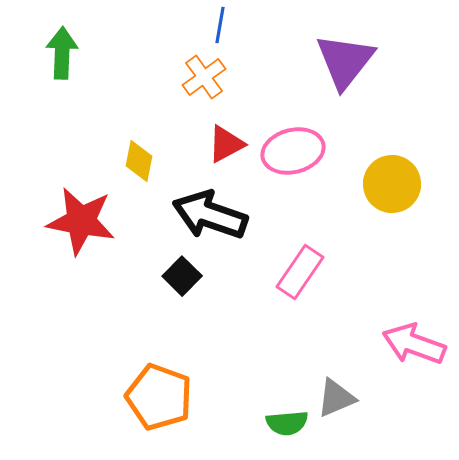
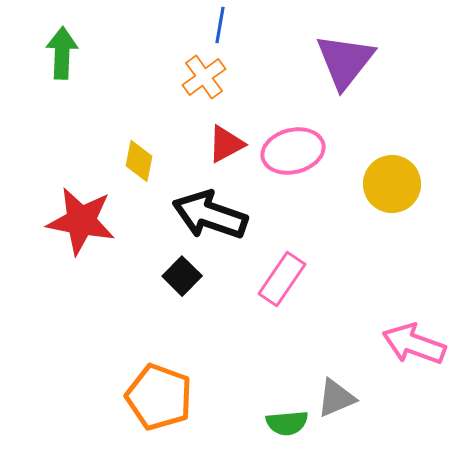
pink rectangle: moved 18 px left, 7 px down
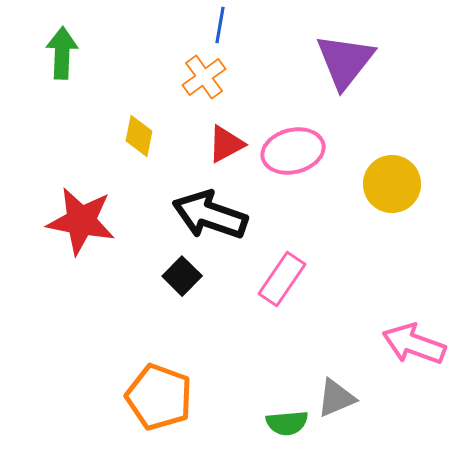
yellow diamond: moved 25 px up
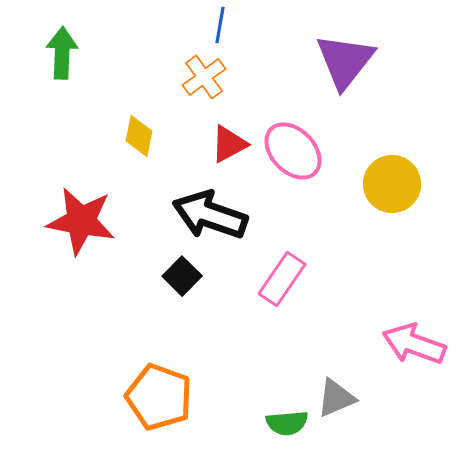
red triangle: moved 3 px right
pink ellipse: rotated 60 degrees clockwise
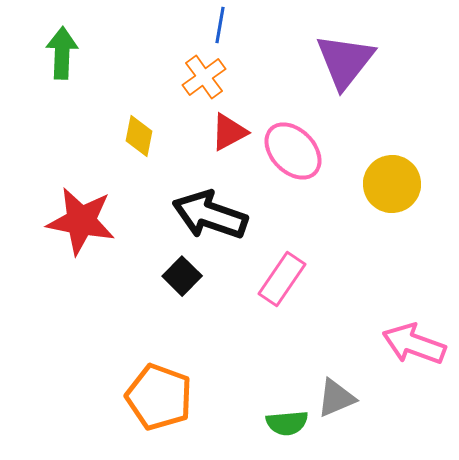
red triangle: moved 12 px up
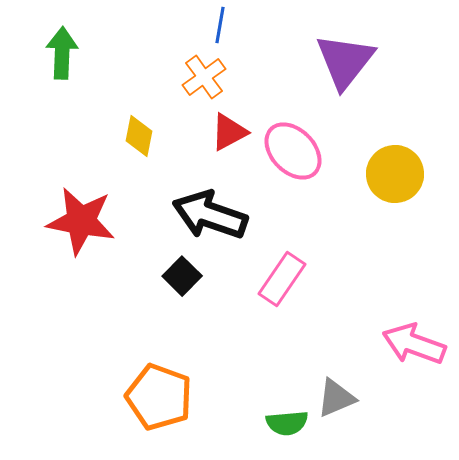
yellow circle: moved 3 px right, 10 px up
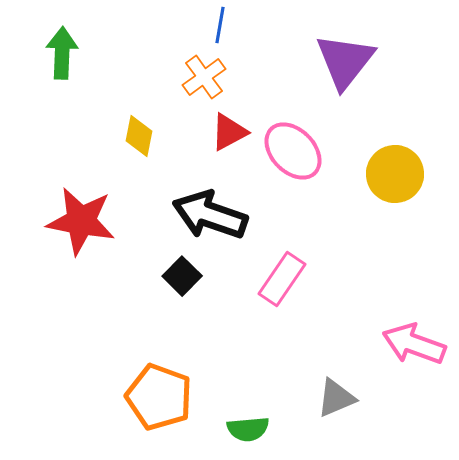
green semicircle: moved 39 px left, 6 px down
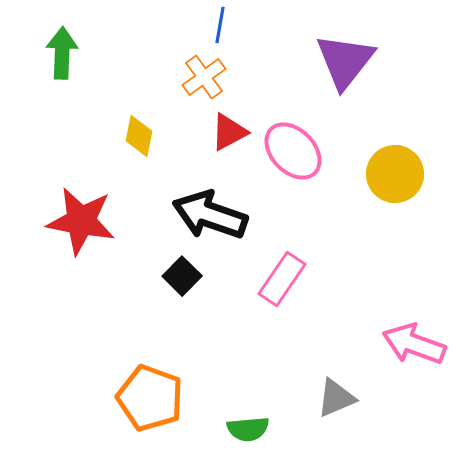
orange pentagon: moved 9 px left, 1 px down
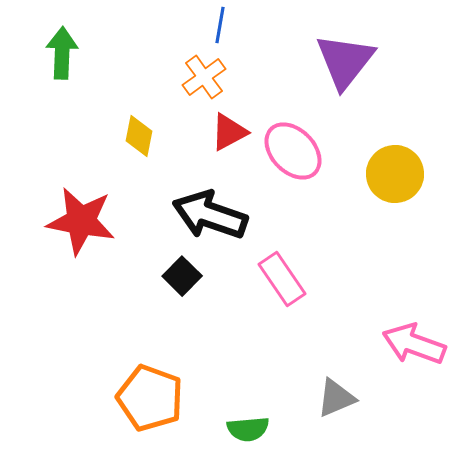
pink rectangle: rotated 68 degrees counterclockwise
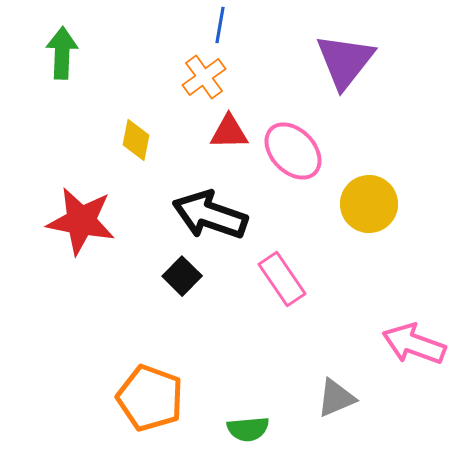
red triangle: rotated 27 degrees clockwise
yellow diamond: moved 3 px left, 4 px down
yellow circle: moved 26 px left, 30 px down
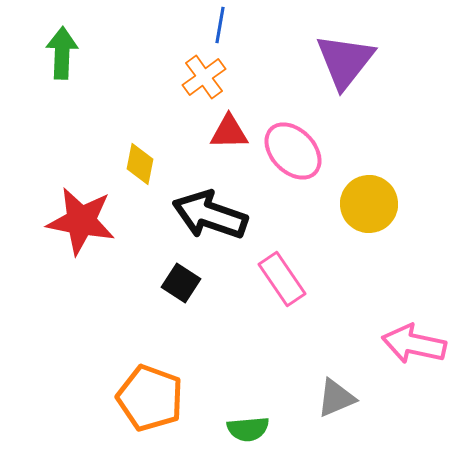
yellow diamond: moved 4 px right, 24 px down
black square: moved 1 px left, 7 px down; rotated 12 degrees counterclockwise
pink arrow: rotated 8 degrees counterclockwise
